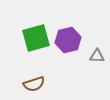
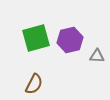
purple hexagon: moved 2 px right
brown semicircle: rotated 45 degrees counterclockwise
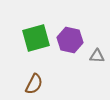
purple hexagon: rotated 25 degrees clockwise
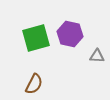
purple hexagon: moved 6 px up
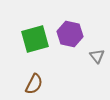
green square: moved 1 px left, 1 px down
gray triangle: rotated 49 degrees clockwise
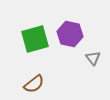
gray triangle: moved 4 px left, 2 px down
brown semicircle: rotated 25 degrees clockwise
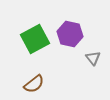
green square: rotated 12 degrees counterclockwise
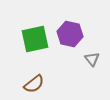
green square: rotated 16 degrees clockwise
gray triangle: moved 1 px left, 1 px down
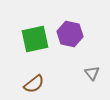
gray triangle: moved 14 px down
